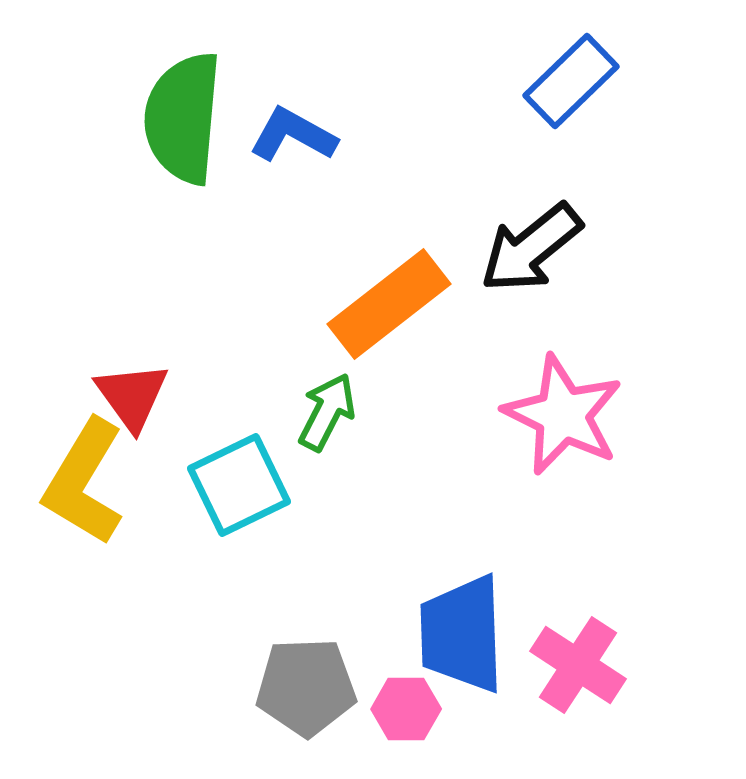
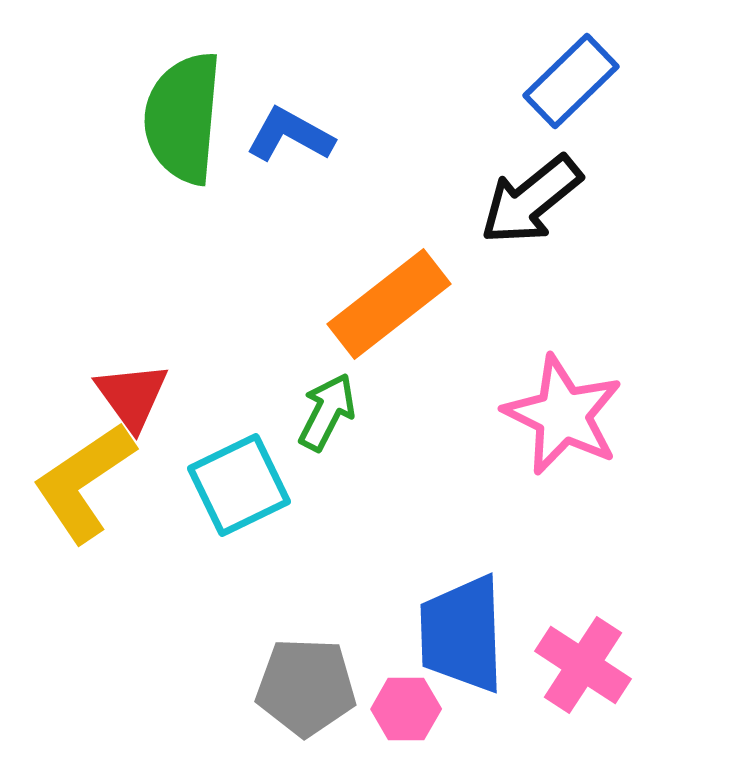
blue L-shape: moved 3 px left
black arrow: moved 48 px up
yellow L-shape: rotated 25 degrees clockwise
pink cross: moved 5 px right
gray pentagon: rotated 4 degrees clockwise
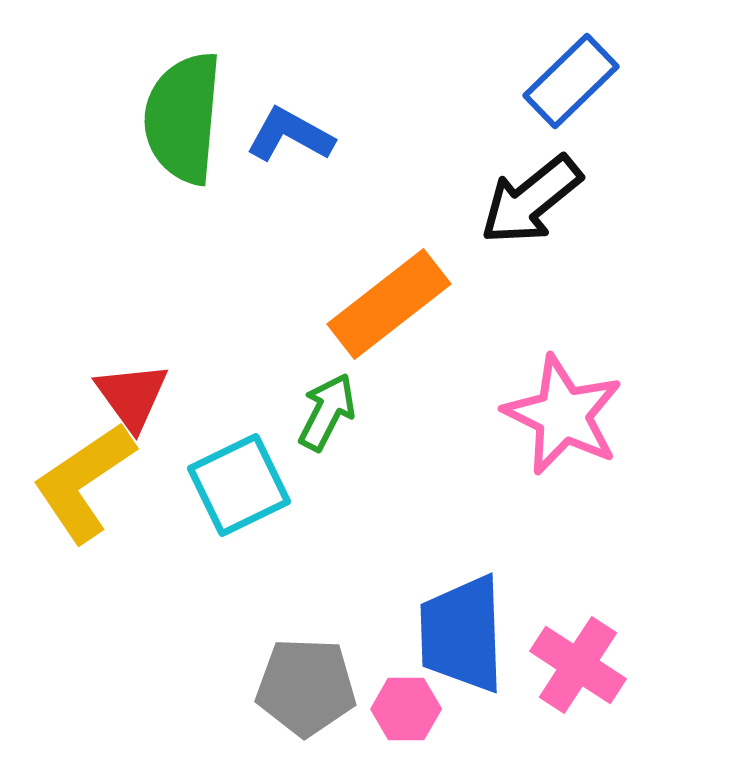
pink cross: moved 5 px left
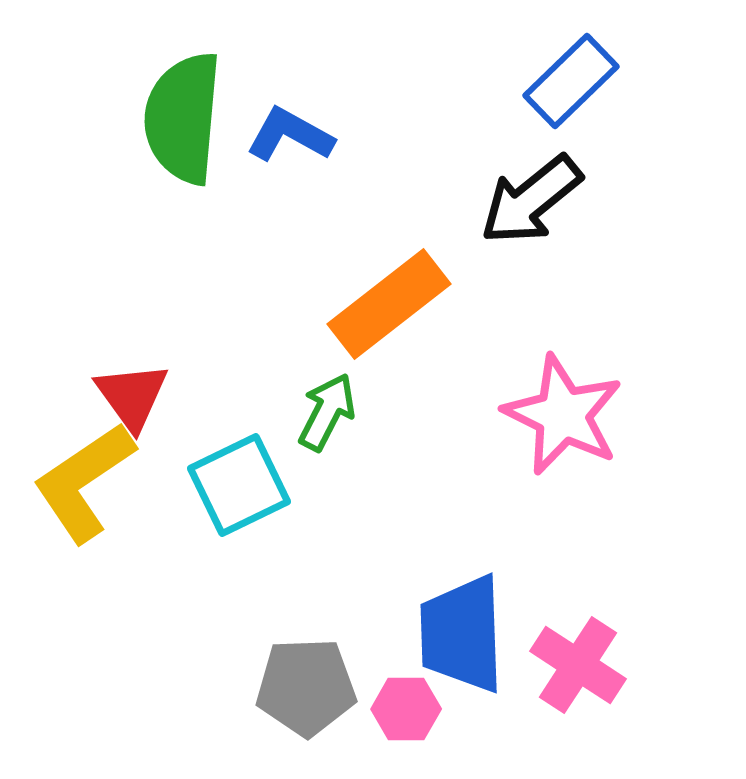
gray pentagon: rotated 4 degrees counterclockwise
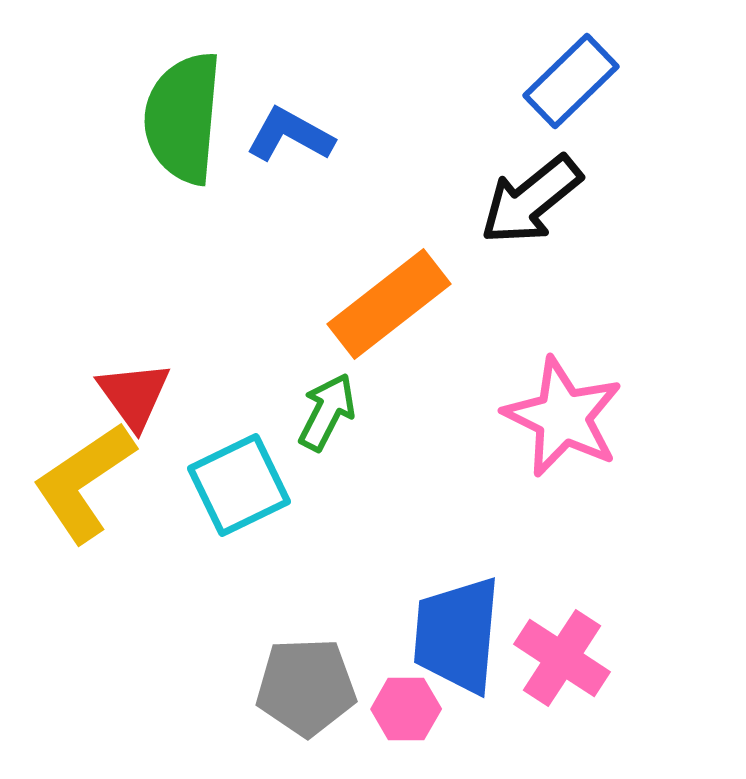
red triangle: moved 2 px right, 1 px up
pink star: moved 2 px down
blue trapezoid: moved 5 px left, 1 px down; rotated 7 degrees clockwise
pink cross: moved 16 px left, 7 px up
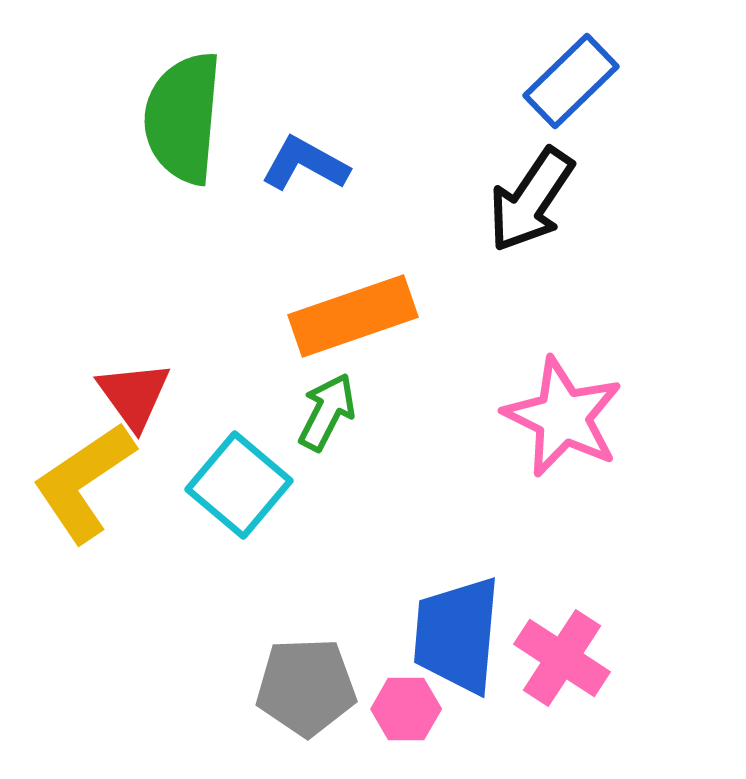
blue L-shape: moved 15 px right, 29 px down
black arrow: rotated 17 degrees counterclockwise
orange rectangle: moved 36 px left, 12 px down; rotated 19 degrees clockwise
cyan square: rotated 24 degrees counterclockwise
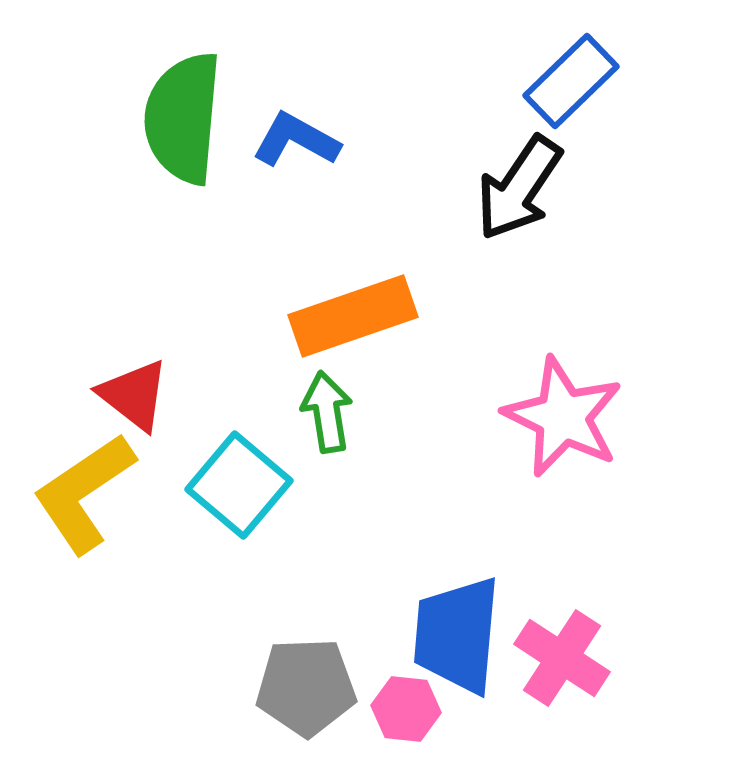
blue L-shape: moved 9 px left, 24 px up
black arrow: moved 12 px left, 12 px up
red triangle: rotated 16 degrees counterclockwise
green arrow: rotated 36 degrees counterclockwise
yellow L-shape: moved 11 px down
pink hexagon: rotated 6 degrees clockwise
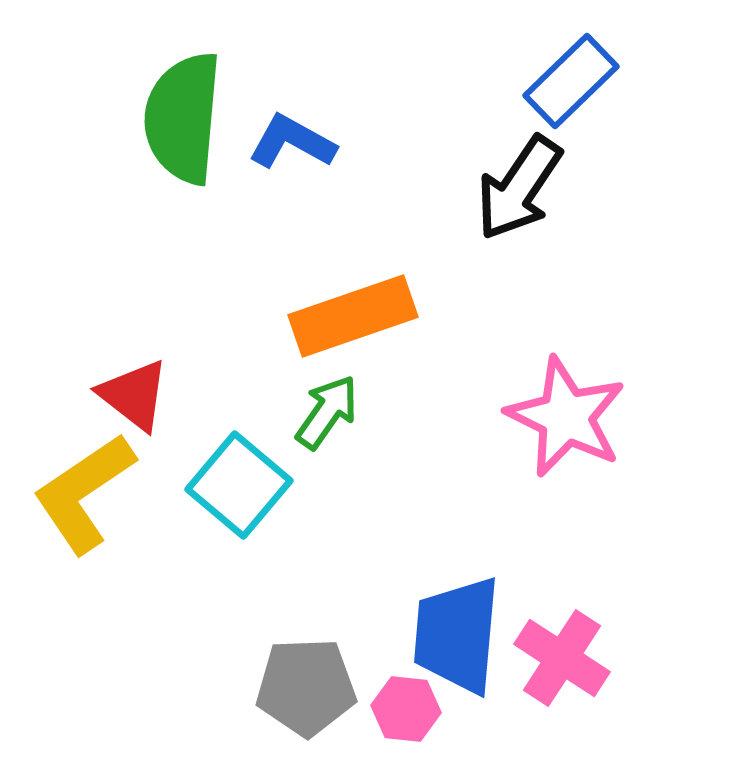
blue L-shape: moved 4 px left, 2 px down
green arrow: rotated 44 degrees clockwise
pink star: moved 3 px right
